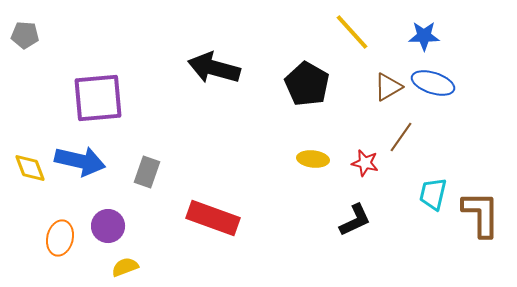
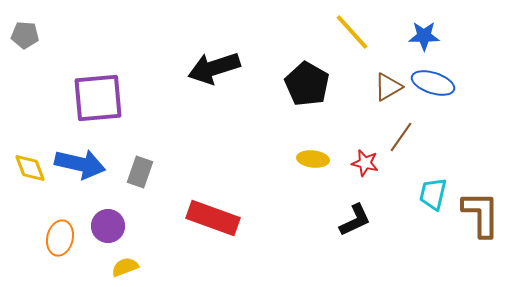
black arrow: rotated 33 degrees counterclockwise
blue arrow: moved 3 px down
gray rectangle: moved 7 px left
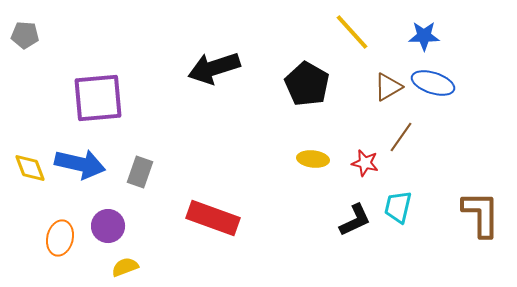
cyan trapezoid: moved 35 px left, 13 px down
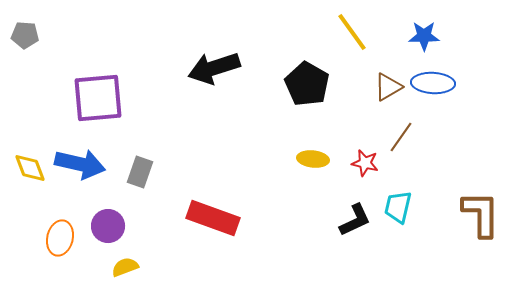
yellow line: rotated 6 degrees clockwise
blue ellipse: rotated 15 degrees counterclockwise
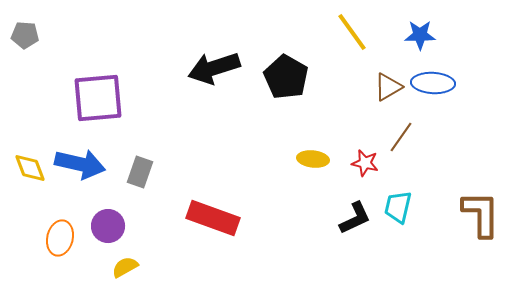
blue star: moved 4 px left, 1 px up
black pentagon: moved 21 px left, 7 px up
black L-shape: moved 2 px up
yellow semicircle: rotated 8 degrees counterclockwise
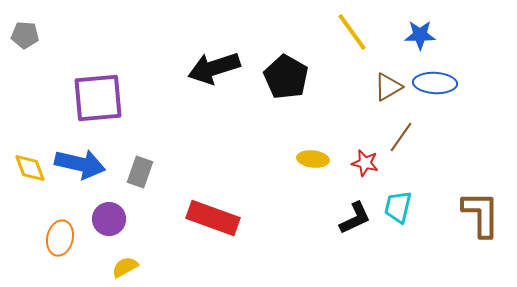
blue ellipse: moved 2 px right
purple circle: moved 1 px right, 7 px up
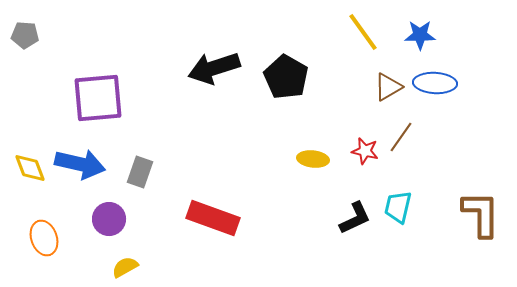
yellow line: moved 11 px right
red star: moved 12 px up
orange ellipse: moved 16 px left; rotated 32 degrees counterclockwise
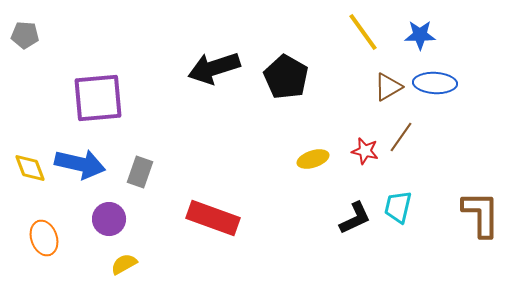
yellow ellipse: rotated 24 degrees counterclockwise
yellow semicircle: moved 1 px left, 3 px up
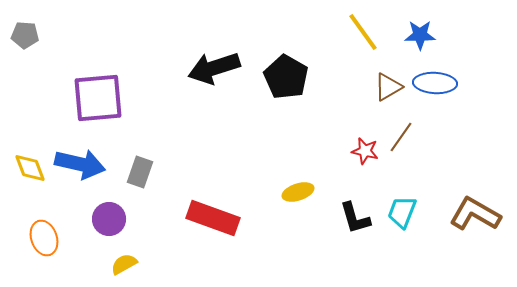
yellow ellipse: moved 15 px left, 33 px down
cyan trapezoid: moved 4 px right, 5 px down; rotated 8 degrees clockwise
brown L-shape: moved 6 px left; rotated 60 degrees counterclockwise
black L-shape: rotated 99 degrees clockwise
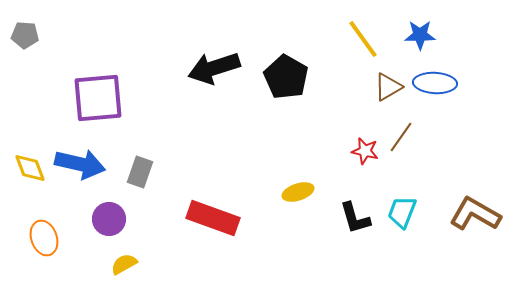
yellow line: moved 7 px down
